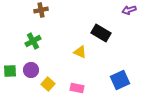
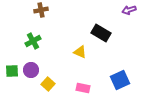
green square: moved 2 px right
pink rectangle: moved 6 px right
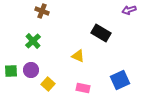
brown cross: moved 1 px right, 1 px down; rotated 32 degrees clockwise
green cross: rotated 14 degrees counterclockwise
yellow triangle: moved 2 px left, 4 px down
green square: moved 1 px left
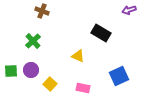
blue square: moved 1 px left, 4 px up
yellow square: moved 2 px right
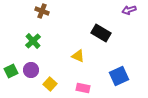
green square: rotated 24 degrees counterclockwise
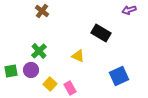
brown cross: rotated 16 degrees clockwise
green cross: moved 6 px right, 10 px down
green square: rotated 16 degrees clockwise
pink rectangle: moved 13 px left; rotated 48 degrees clockwise
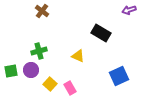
green cross: rotated 28 degrees clockwise
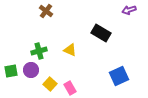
brown cross: moved 4 px right
yellow triangle: moved 8 px left, 6 px up
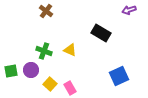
green cross: moved 5 px right; rotated 35 degrees clockwise
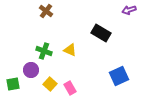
green square: moved 2 px right, 13 px down
